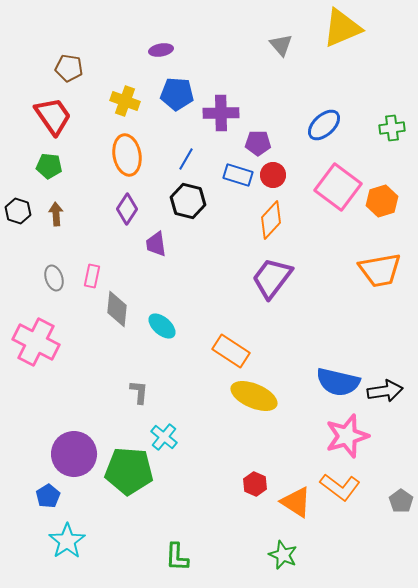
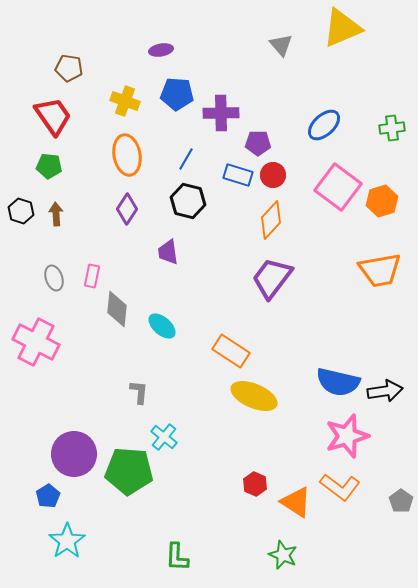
black hexagon at (18, 211): moved 3 px right
purple trapezoid at (156, 244): moved 12 px right, 8 px down
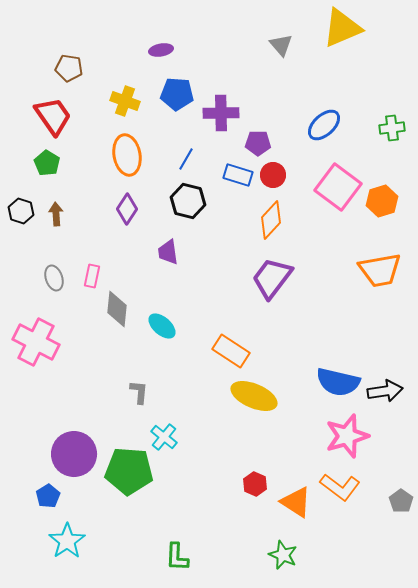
green pentagon at (49, 166): moved 2 px left, 3 px up; rotated 25 degrees clockwise
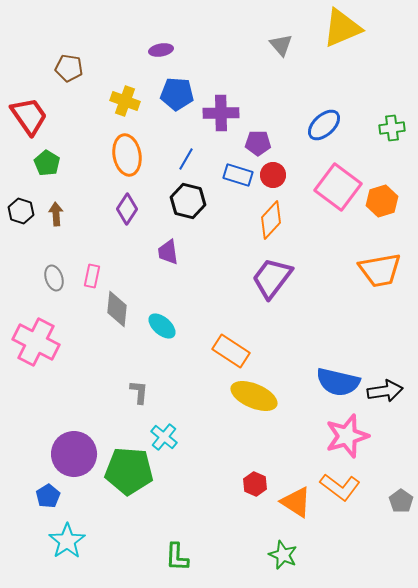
red trapezoid at (53, 116): moved 24 px left
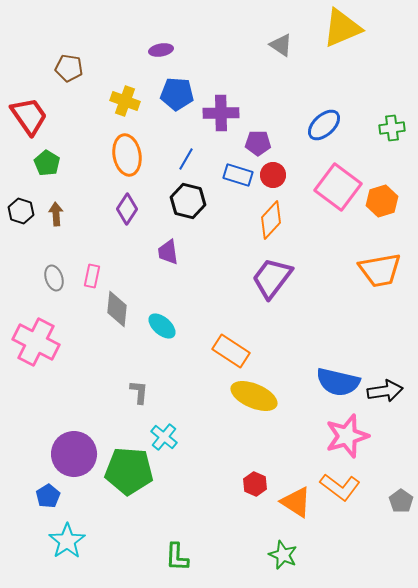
gray triangle at (281, 45): rotated 15 degrees counterclockwise
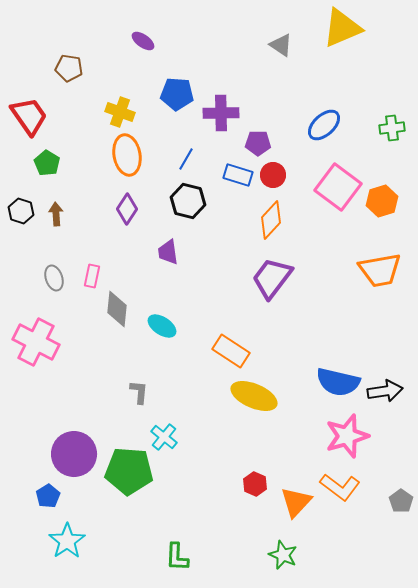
purple ellipse at (161, 50): moved 18 px left, 9 px up; rotated 45 degrees clockwise
yellow cross at (125, 101): moved 5 px left, 11 px down
cyan ellipse at (162, 326): rotated 8 degrees counterclockwise
orange triangle at (296, 502): rotated 40 degrees clockwise
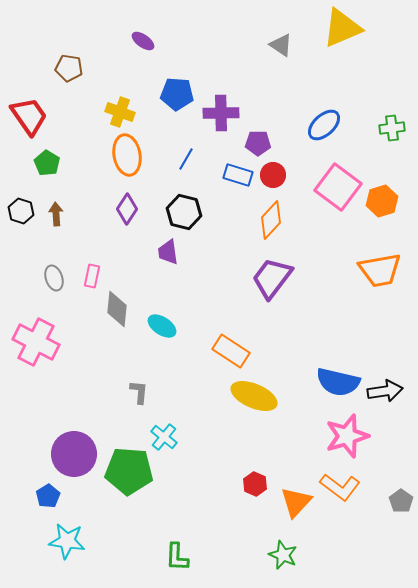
black hexagon at (188, 201): moved 4 px left, 11 px down
cyan star at (67, 541): rotated 30 degrees counterclockwise
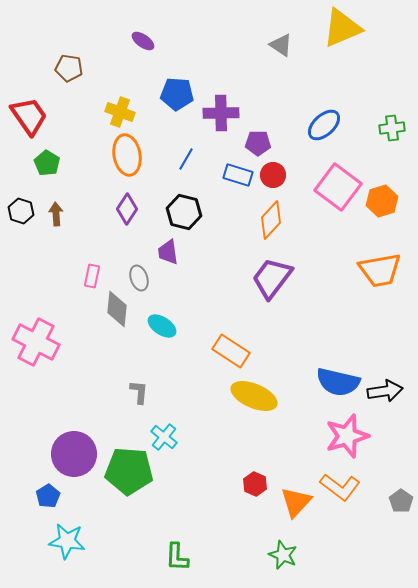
gray ellipse at (54, 278): moved 85 px right
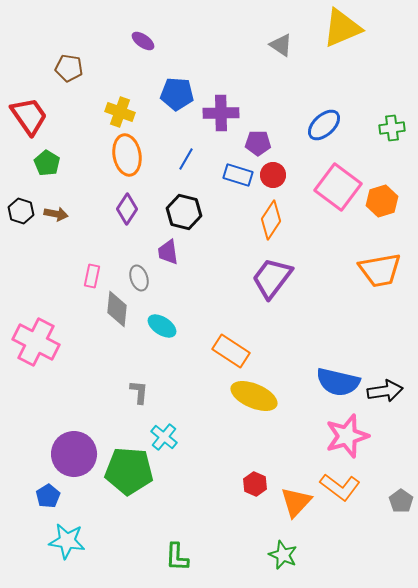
brown arrow at (56, 214): rotated 105 degrees clockwise
orange diamond at (271, 220): rotated 9 degrees counterclockwise
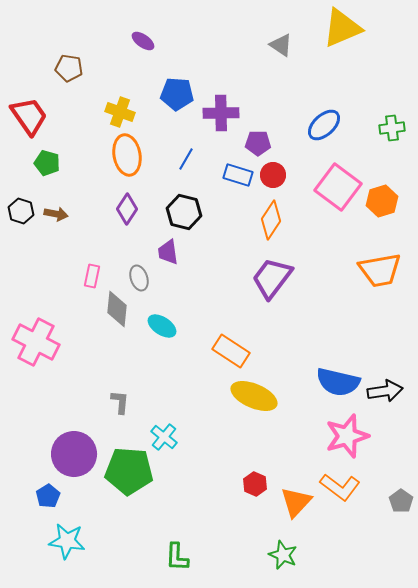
green pentagon at (47, 163): rotated 15 degrees counterclockwise
gray L-shape at (139, 392): moved 19 px left, 10 px down
